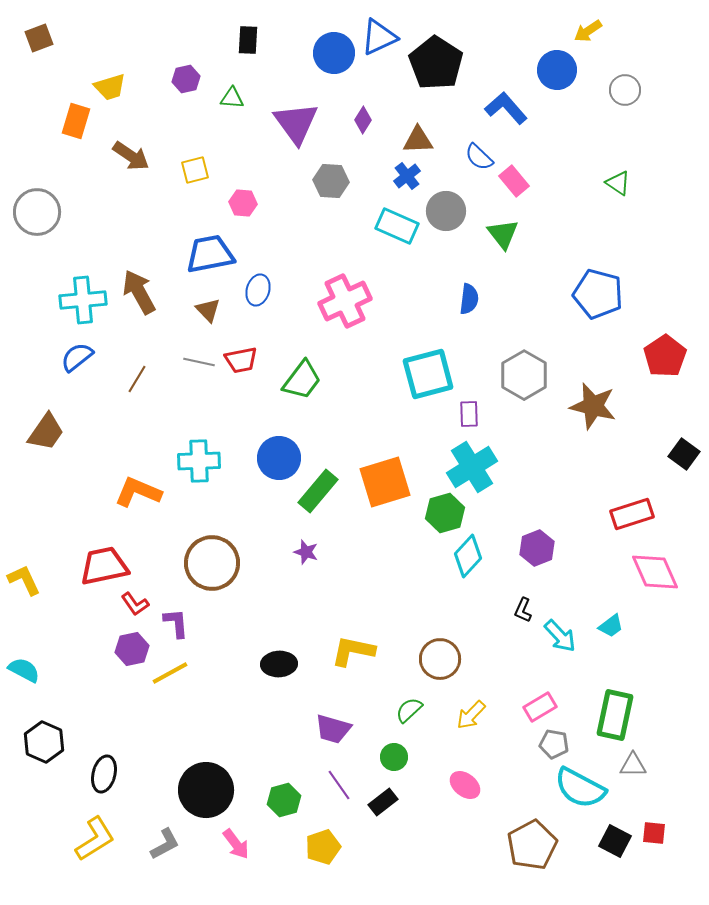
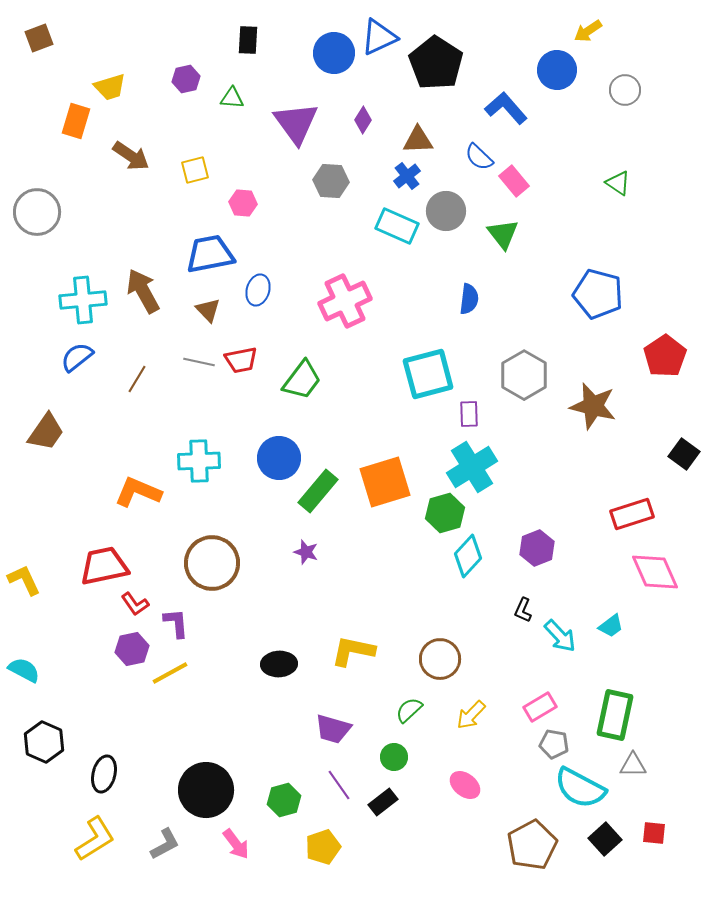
brown arrow at (139, 292): moved 4 px right, 1 px up
black square at (615, 841): moved 10 px left, 2 px up; rotated 20 degrees clockwise
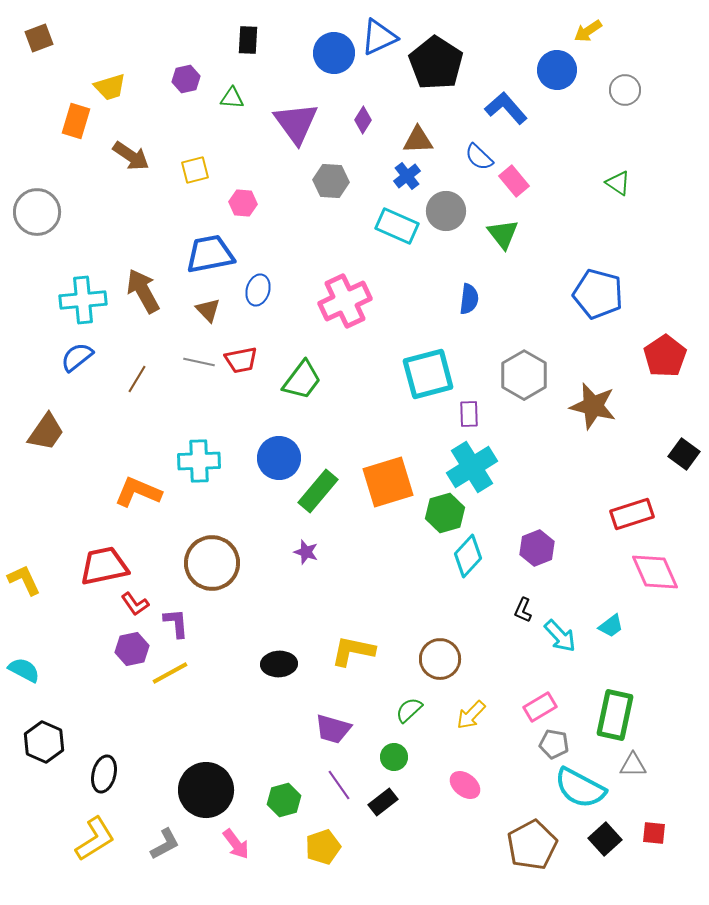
orange square at (385, 482): moved 3 px right
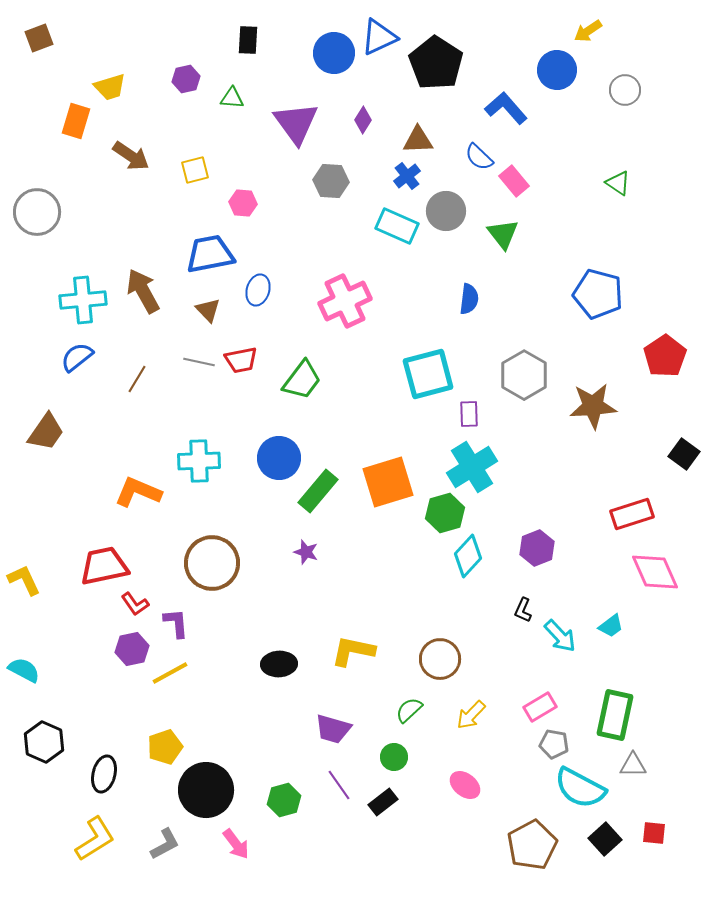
brown star at (593, 406): rotated 18 degrees counterclockwise
yellow pentagon at (323, 847): moved 158 px left, 100 px up
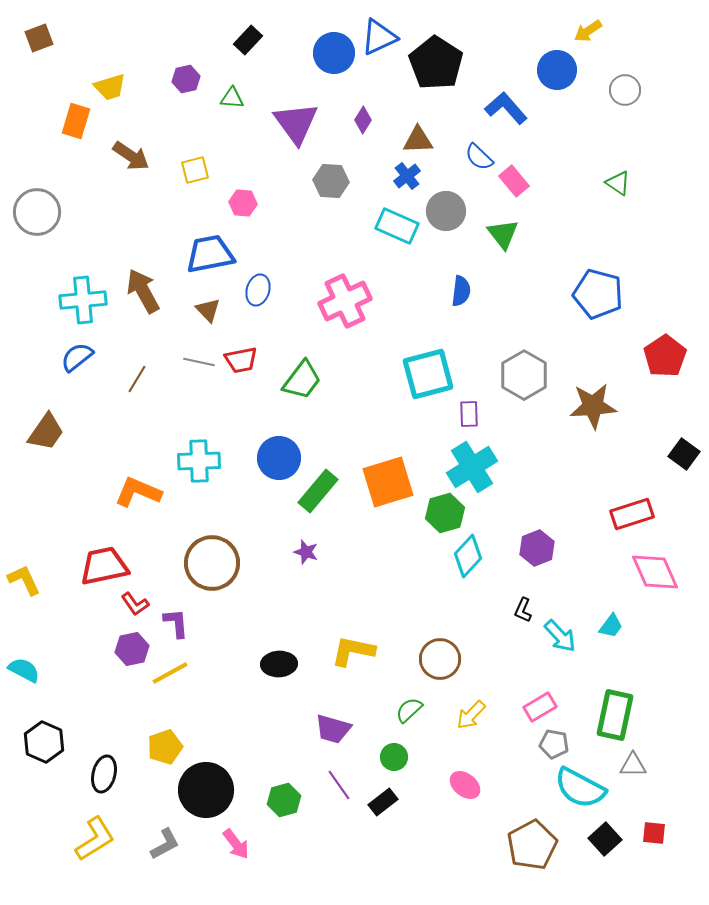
black rectangle at (248, 40): rotated 40 degrees clockwise
blue semicircle at (469, 299): moved 8 px left, 8 px up
cyan trapezoid at (611, 626): rotated 16 degrees counterclockwise
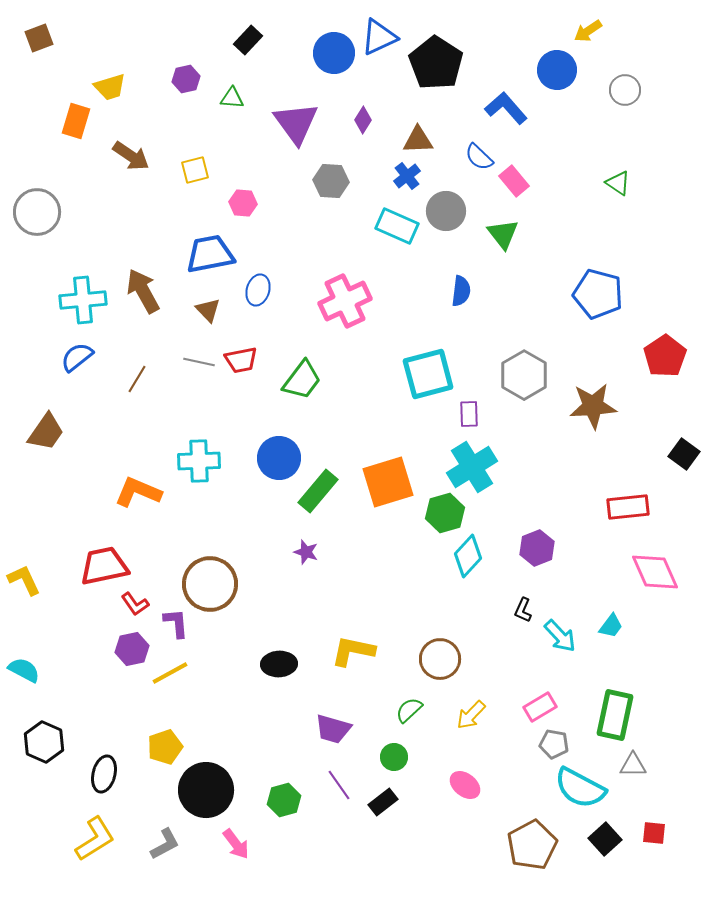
red rectangle at (632, 514): moved 4 px left, 7 px up; rotated 12 degrees clockwise
brown circle at (212, 563): moved 2 px left, 21 px down
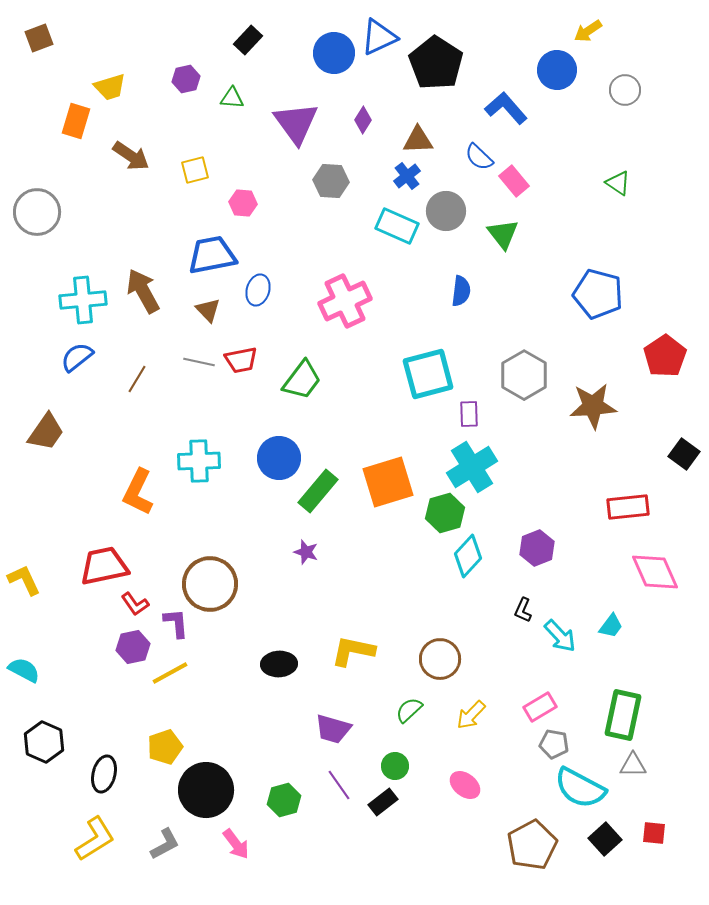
blue trapezoid at (210, 254): moved 2 px right, 1 px down
orange L-shape at (138, 492): rotated 87 degrees counterclockwise
purple hexagon at (132, 649): moved 1 px right, 2 px up
green rectangle at (615, 715): moved 8 px right
green circle at (394, 757): moved 1 px right, 9 px down
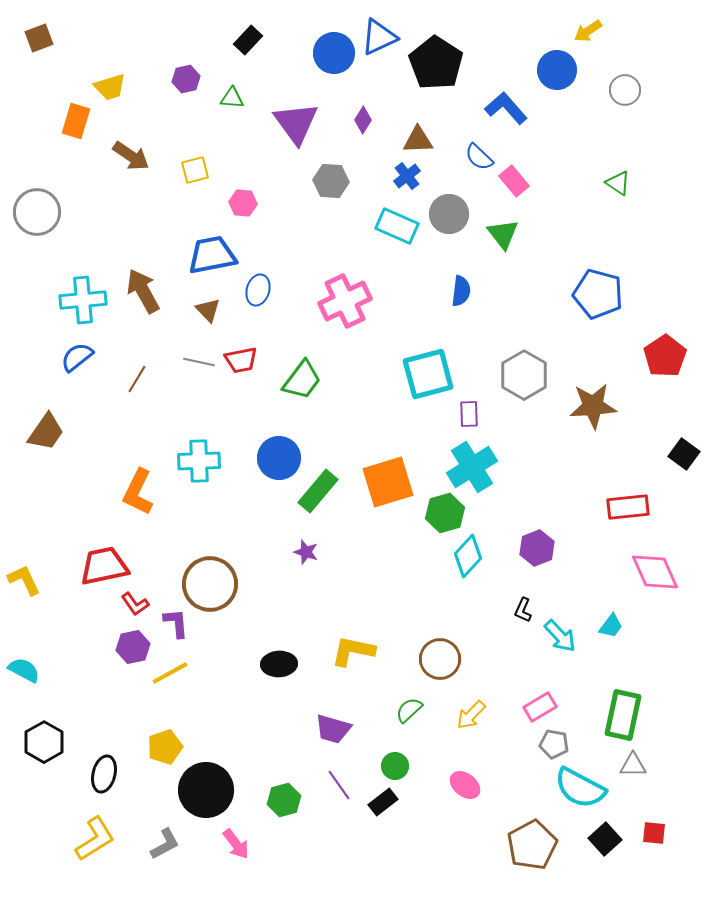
gray circle at (446, 211): moved 3 px right, 3 px down
black hexagon at (44, 742): rotated 6 degrees clockwise
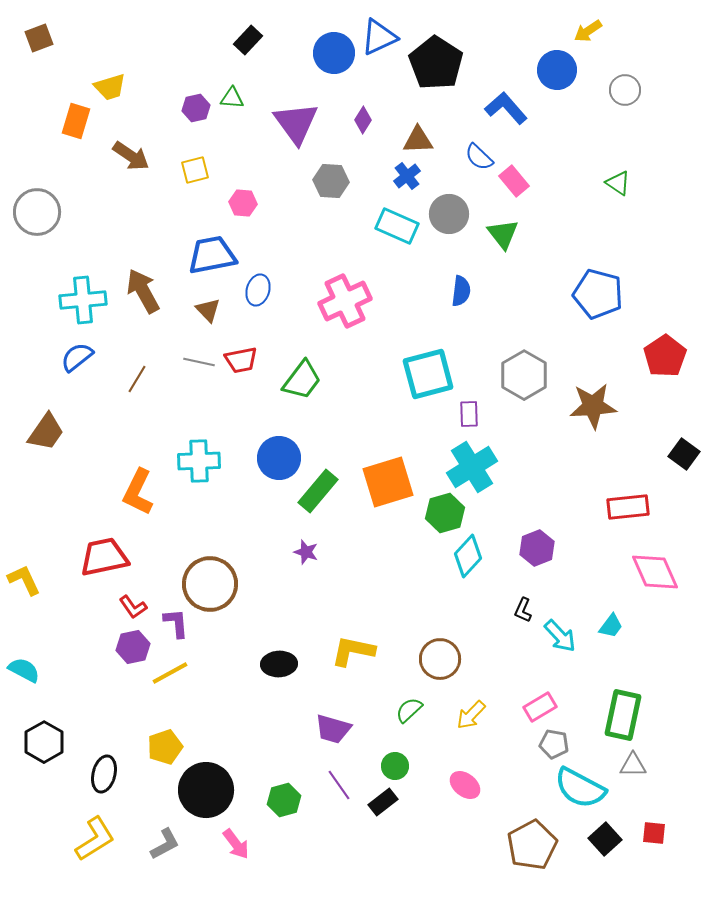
purple hexagon at (186, 79): moved 10 px right, 29 px down
red trapezoid at (104, 566): moved 9 px up
red L-shape at (135, 604): moved 2 px left, 3 px down
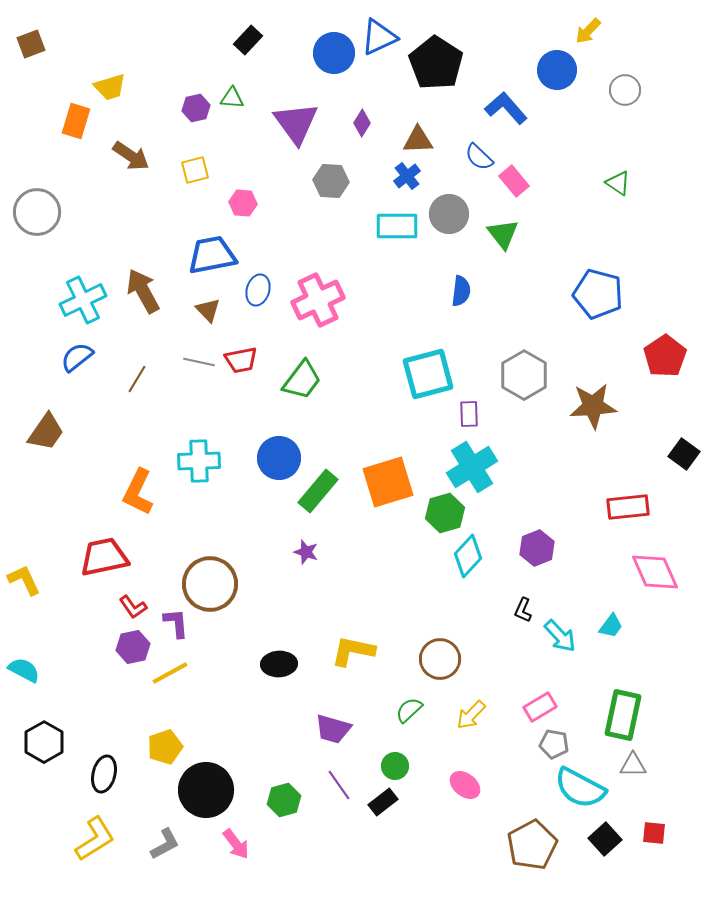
yellow arrow at (588, 31): rotated 12 degrees counterclockwise
brown square at (39, 38): moved 8 px left, 6 px down
purple diamond at (363, 120): moved 1 px left, 3 px down
cyan rectangle at (397, 226): rotated 24 degrees counterclockwise
cyan cross at (83, 300): rotated 21 degrees counterclockwise
pink cross at (345, 301): moved 27 px left, 1 px up
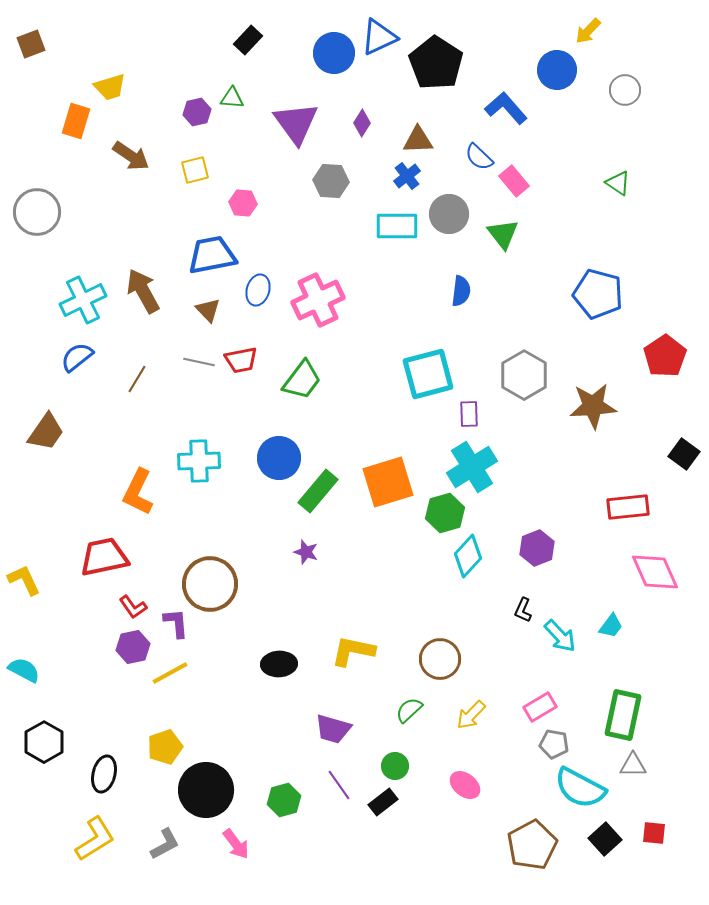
purple hexagon at (196, 108): moved 1 px right, 4 px down
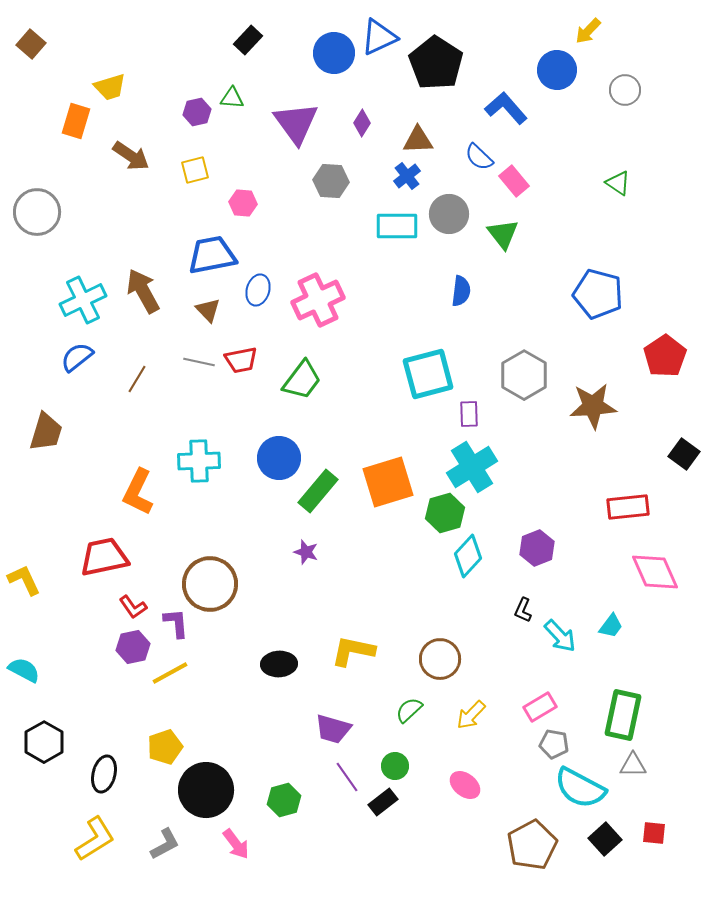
brown square at (31, 44): rotated 28 degrees counterclockwise
brown trapezoid at (46, 432): rotated 18 degrees counterclockwise
purple line at (339, 785): moved 8 px right, 8 px up
